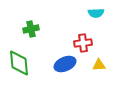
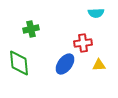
blue ellipse: rotated 30 degrees counterclockwise
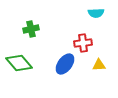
green diamond: rotated 36 degrees counterclockwise
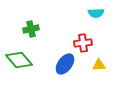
green diamond: moved 3 px up
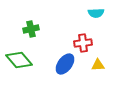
yellow triangle: moved 1 px left
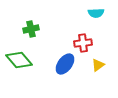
yellow triangle: rotated 32 degrees counterclockwise
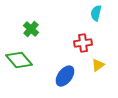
cyan semicircle: rotated 105 degrees clockwise
green cross: rotated 35 degrees counterclockwise
blue ellipse: moved 12 px down
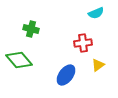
cyan semicircle: rotated 126 degrees counterclockwise
green cross: rotated 28 degrees counterclockwise
blue ellipse: moved 1 px right, 1 px up
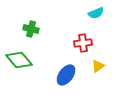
yellow triangle: moved 1 px down
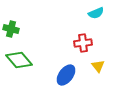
green cross: moved 20 px left
yellow triangle: rotated 32 degrees counterclockwise
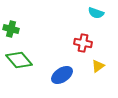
cyan semicircle: rotated 42 degrees clockwise
red cross: rotated 18 degrees clockwise
yellow triangle: rotated 32 degrees clockwise
blue ellipse: moved 4 px left; rotated 20 degrees clockwise
